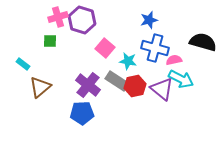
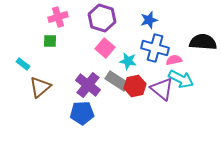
purple hexagon: moved 20 px right, 2 px up
black semicircle: rotated 12 degrees counterclockwise
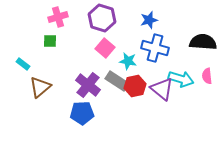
pink semicircle: moved 33 px right, 16 px down; rotated 84 degrees counterclockwise
cyan arrow: rotated 10 degrees counterclockwise
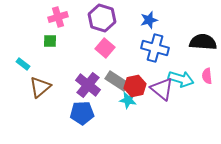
cyan star: moved 39 px down
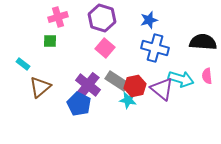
blue pentagon: moved 3 px left, 9 px up; rotated 30 degrees clockwise
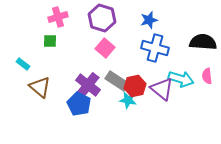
brown triangle: rotated 40 degrees counterclockwise
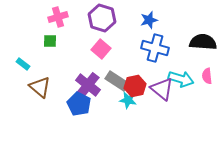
pink square: moved 4 px left, 1 px down
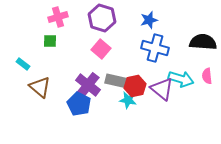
gray rectangle: rotated 20 degrees counterclockwise
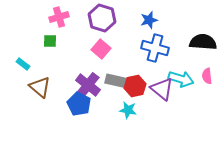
pink cross: moved 1 px right
cyan star: moved 10 px down
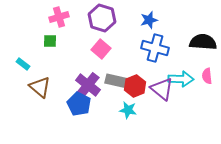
cyan arrow: rotated 15 degrees counterclockwise
red hexagon: rotated 10 degrees counterclockwise
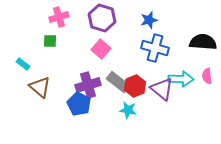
gray rectangle: moved 1 px right, 1 px down; rotated 25 degrees clockwise
purple cross: rotated 35 degrees clockwise
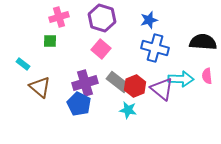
purple cross: moved 3 px left, 2 px up
